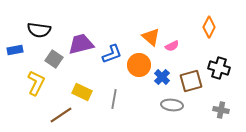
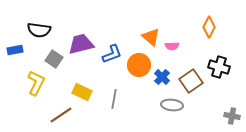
pink semicircle: rotated 24 degrees clockwise
black cross: moved 1 px up
brown square: rotated 20 degrees counterclockwise
gray cross: moved 11 px right, 6 px down
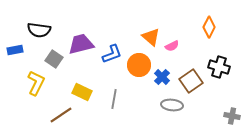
pink semicircle: rotated 24 degrees counterclockwise
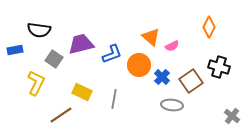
gray cross: rotated 28 degrees clockwise
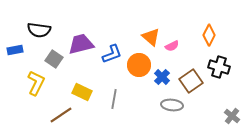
orange diamond: moved 8 px down
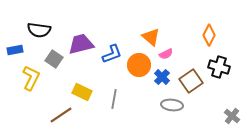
pink semicircle: moved 6 px left, 8 px down
yellow L-shape: moved 5 px left, 5 px up
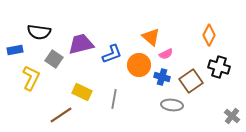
black semicircle: moved 2 px down
blue cross: rotated 28 degrees counterclockwise
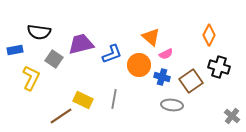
yellow rectangle: moved 1 px right, 8 px down
brown line: moved 1 px down
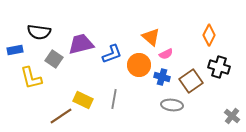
yellow L-shape: rotated 140 degrees clockwise
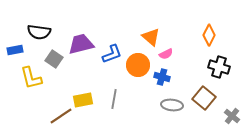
orange circle: moved 1 px left
brown square: moved 13 px right, 17 px down; rotated 15 degrees counterclockwise
yellow rectangle: rotated 36 degrees counterclockwise
